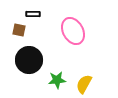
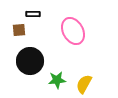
brown square: rotated 16 degrees counterclockwise
black circle: moved 1 px right, 1 px down
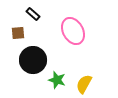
black rectangle: rotated 40 degrees clockwise
brown square: moved 1 px left, 3 px down
black circle: moved 3 px right, 1 px up
green star: rotated 24 degrees clockwise
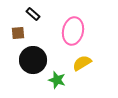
pink ellipse: rotated 40 degrees clockwise
yellow semicircle: moved 2 px left, 21 px up; rotated 30 degrees clockwise
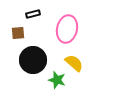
black rectangle: rotated 56 degrees counterclockwise
pink ellipse: moved 6 px left, 2 px up
yellow semicircle: moved 8 px left; rotated 72 degrees clockwise
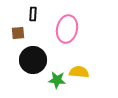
black rectangle: rotated 72 degrees counterclockwise
yellow semicircle: moved 5 px right, 9 px down; rotated 36 degrees counterclockwise
green star: rotated 12 degrees counterclockwise
